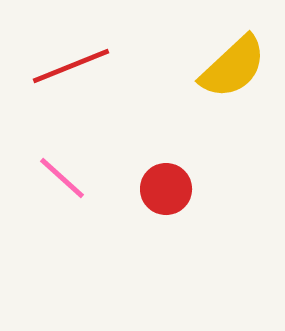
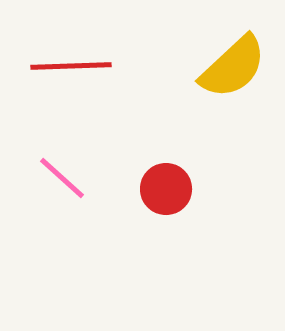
red line: rotated 20 degrees clockwise
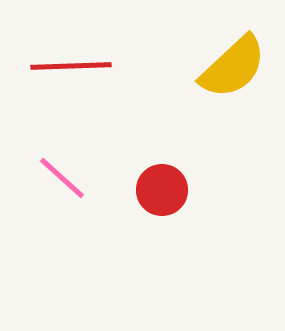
red circle: moved 4 px left, 1 px down
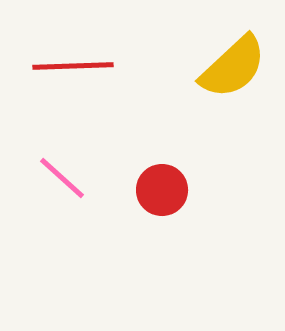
red line: moved 2 px right
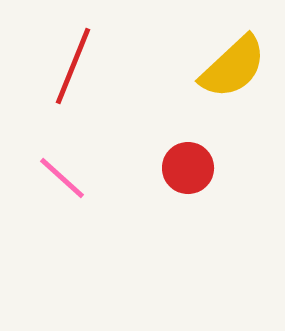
red line: rotated 66 degrees counterclockwise
red circle: moved 26 px right, 22 px up
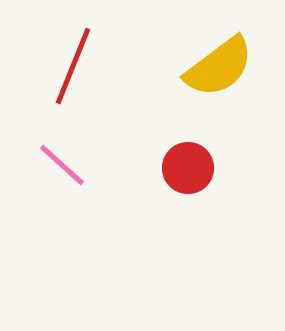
yellow semicircle: moved 14 px left; rotated 6 degrees clockwise
pink line: moved 13 px up
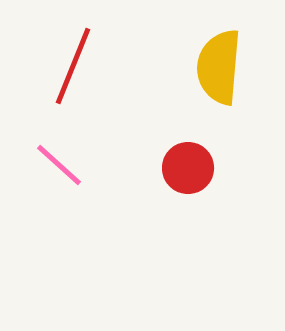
yellow semicircle: rotated 132 degrees clockwise
pink line: moved 3 px left
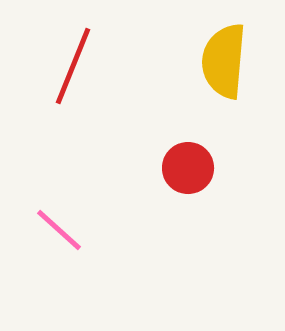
yellow semicircle: moved 5 px right, 6 px up
pink line: moved 65 px down
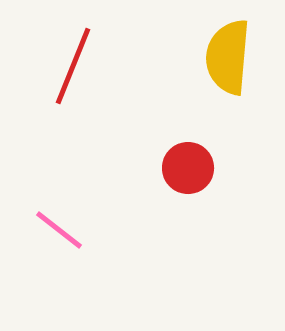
yellow semicircle: moved 4 px right, 4 px up
pink line: rotated 4 degrees counterclockwise
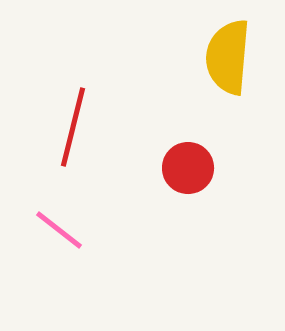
red line: moved 61 px down; rotated 8 degrees counterclockwise
